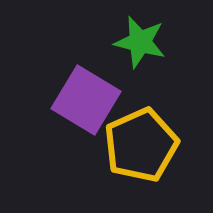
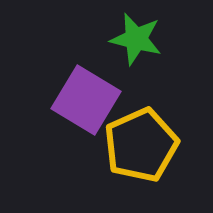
green star: moved 4 px left, 3 px up
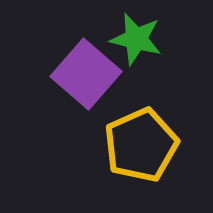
purple square: moved 26 px up; rotated 10 degrees clockwise
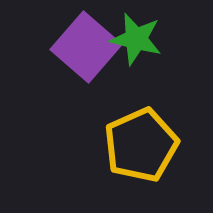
purple square: moved 27 px up
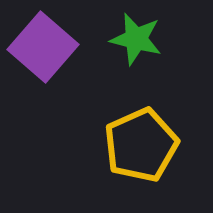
purple square: moved 43 px left
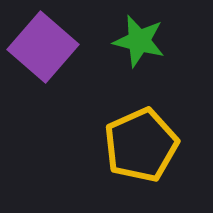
green star: moved 3 px right, 2 px down
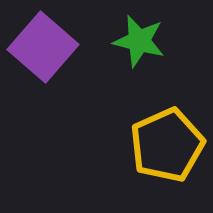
yellow pentagon: moved 26 px right
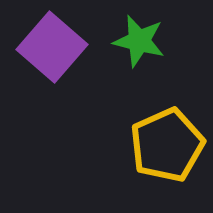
purple square: moved 9 px right
